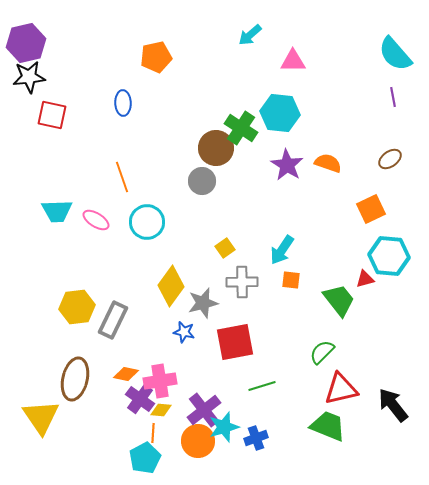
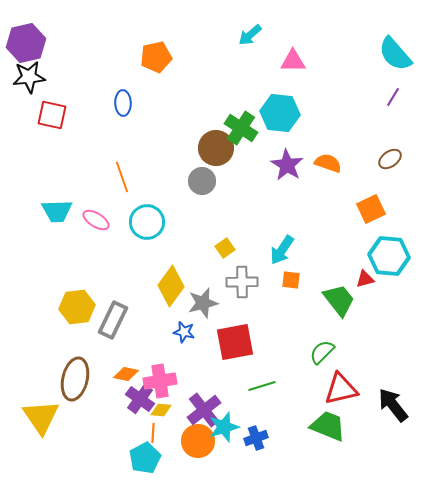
purple line at (393, 97): rotated 42 degrees clockwise
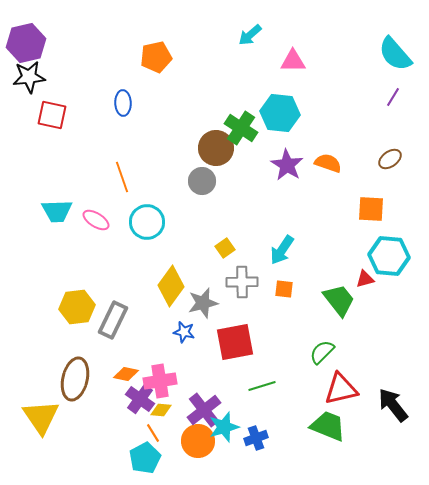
orange square at (371, 209): rotated 28 degrees clockwise
orange square at (291, 280): moved 7 px left, 9 px down
orange line at (153, 433): rotated 36 degrees counterclockwise
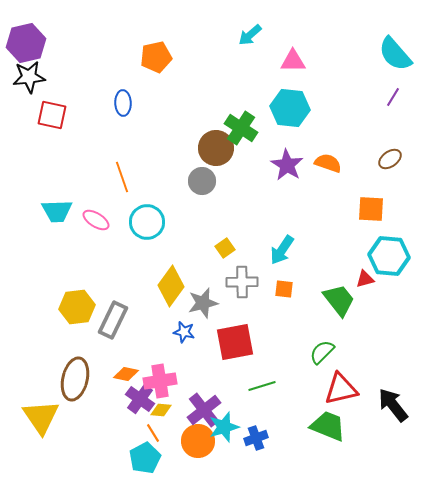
cyan hexagon at (280, 113): moved 10 px right, 5 px up
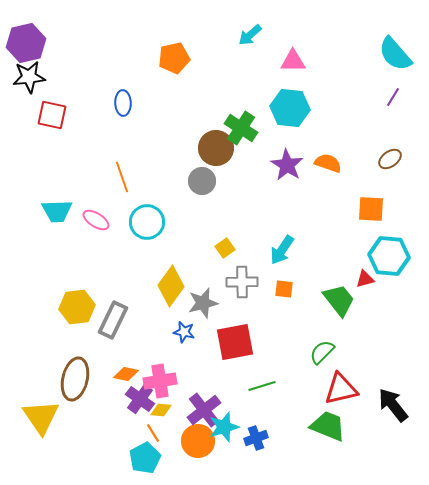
orange pentagon at (156, 57): moved 18 px right, 1 px down
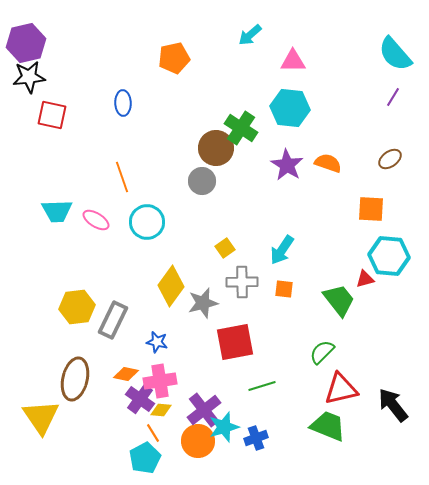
blue star at (184, 332): moved 27 px left, 10 px down
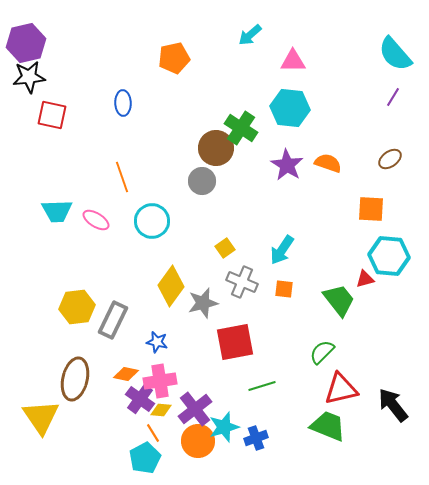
cyan circle at (147, 222): moved 5 px right, 1 px up
gray cross at (242, 282): rotated 24 degrees clockwise
purple cross at (204, 410): moved 9 px left, 1 px up
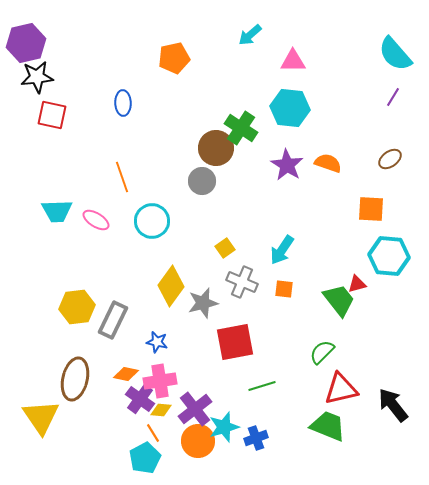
black star at (29, 77): moved 8 px right
red triangle at (365, 279): moved 8 px left, 5 px down
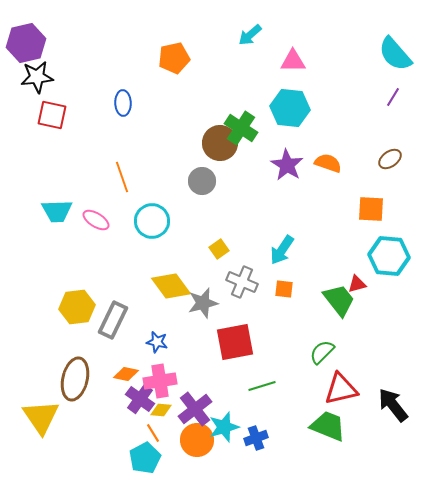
brown circle at (216, 148): moved 4 px right, 5 px up
yellow square at (225, 248): moved 6 px left, 1 px down
yellow diamond at (171, 286): rotated 72 degrees counterclockwise
orange circle at (198, 441): moved 1 px left, 1 px up
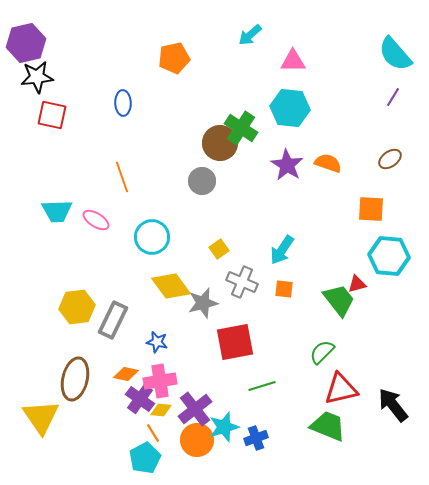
cyan circle at (152, 221): moved 16 px down
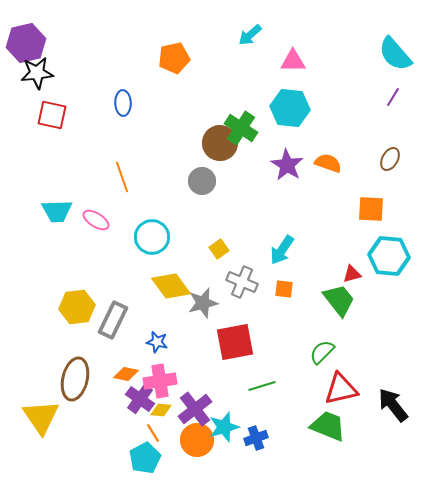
black star at (37, 77): moved 4 px up
brown ellipse at (390, 159): rotated 25 degrees counterclockwise
red triangle at (357, 284): moved 5 px left, 10 px up
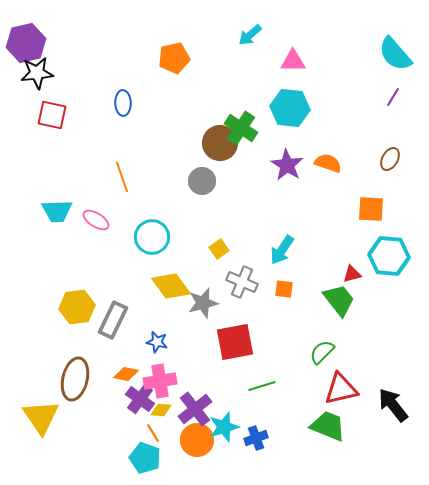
cyan pentagon at (145, 458): rotated 24 degrees counterclockwise
